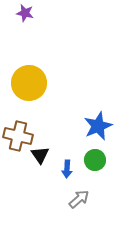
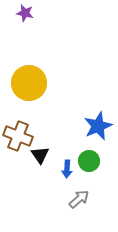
brown cross: rotated 8 degrees clockwise
green circle: moved 6 px left, 1 px down
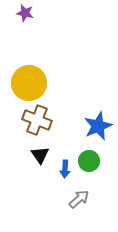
brown cross: moved 19 px right, 16 px up
blue arrow: moved 2 px left
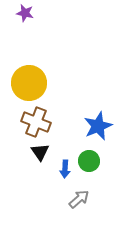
brown cross: moved 1 px left, 2 px down
black triangle: moved 3 px up
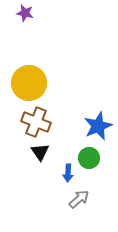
green circle: moved 3 px up
blue arrow: moved 3 px right, 4 px down
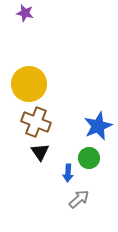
yellow circle: moved 1 px down
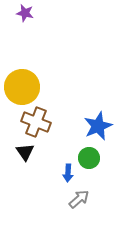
yellow circle: moved 7 px left, 3 px down
black triangle: moved 15 px left
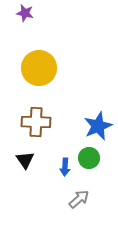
yellow circle: moved 17 px right, 19 px up
brown cross: rotated 20 degrees counterclockwise
black triangle: moved 8 px down
blue arrow: moved 3 px left, 6 px up
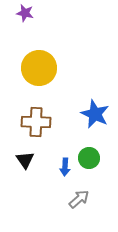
blue star: moved 3 px left, 12 px up; rotated 24 degrees counterclockwise
